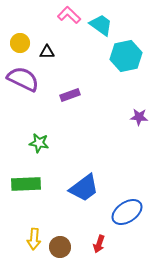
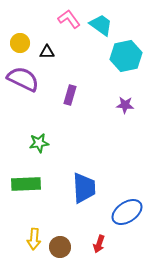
pink L-shape: moved 4 px down; rotated 10 degrees clockwise
purple rectangle: rotated 54 degrees counterclockwise
purple star: moved 14 px left, 12 px up
green star: rotated 18 degrees counterclockwise
blue trapezoid: rotated 56 degrees counterclockwise
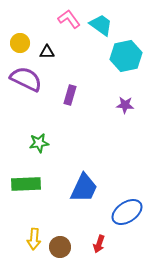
purple semicircle: moved 3 px right
blue trapezoid: rotated 28 degrees clockwise
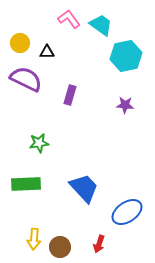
blue trapezoid: rotated 68 degrees counterclockwise
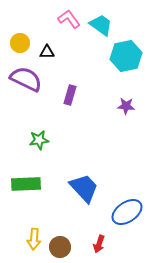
purple star: moved 1 px right, 1 px down
green star: moved 3 px up
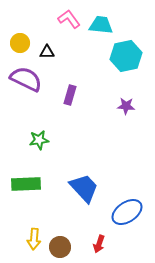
cyan trapezoid: rotated 30 degrees counterclockwise
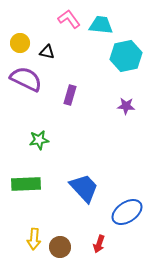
black triangle: rotated 14 degrees clockwise
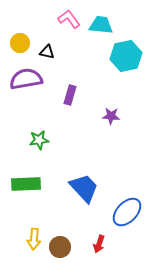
purple semicircle: rotated 36 degrees counterclockwise
purple star: moved 15 px left, 10 px down
blue ellipse: rotated 12 degrees counterclockwise
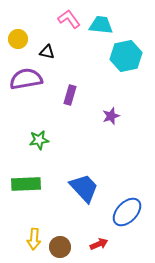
yellow circle: moved 2 px left, 4 px up
purple star: rotated 24 degrees counterclockwise
red arrow: rotated 132 degrees counterclockwise
